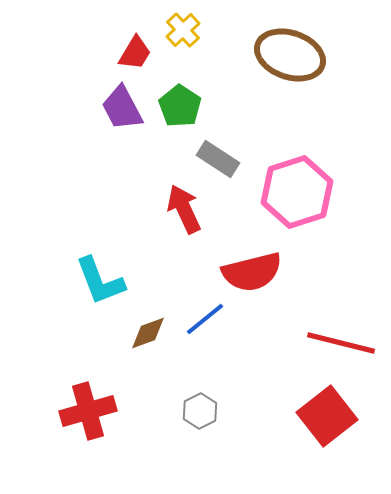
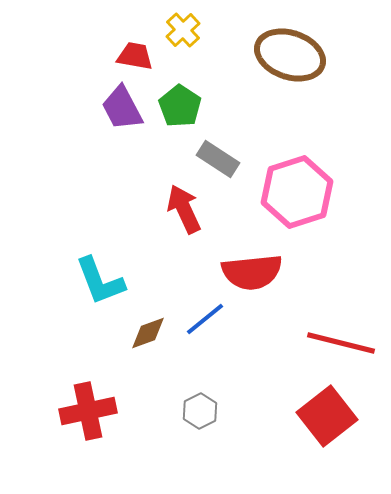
red trapezoid: moved 3 px down; rotated 111 degrees counterclockwise
red semicircle: rotated 8 degrees clockwise
red cross: rotated 4 degrees clockwise
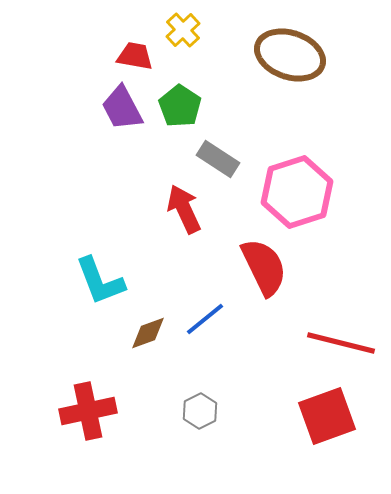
red semicircle: moved 12 px right, 5 px up; rotated 110 degrees counterclockwise
red square: rotated 18 degrees clockwise
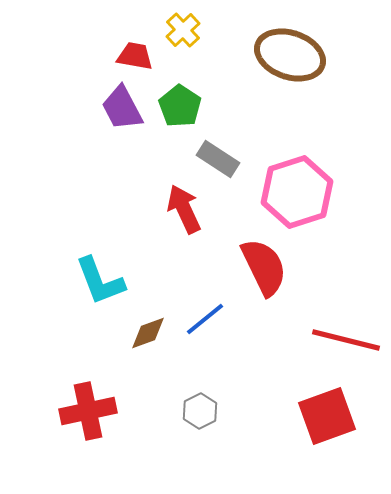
red line: moved 5 px right, 3 px up
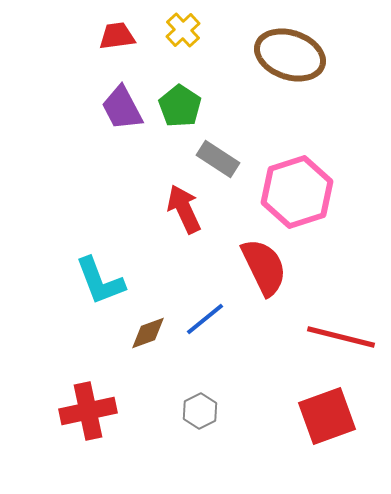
red trapezoid: moved 18 px left, 20 px up; rotated 18 degrees counterclockwise
red line: moved 5 px left, 3 px up
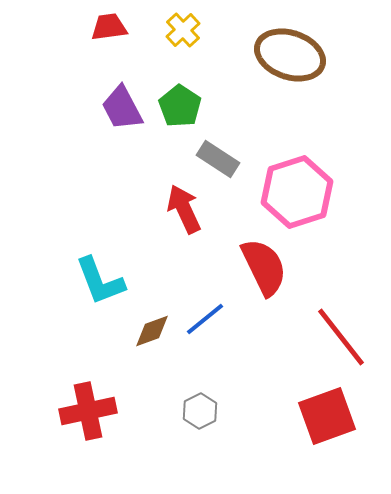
red trapezoid: moved 8 px left, 9 px up
brown diamond: moved 4 px right, 2 px up
red line: rotated 38 degrees clockwise
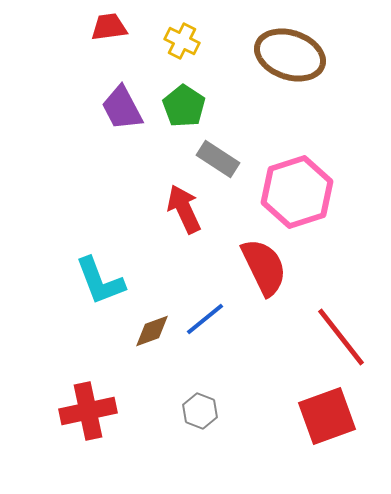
yellow cross: moved 1 px left, 11 px down; rotated 20 degrees counterclockwise
green pentagon: moved 4 px right
gray hexagon: rotated 12 degrees counterclockwise
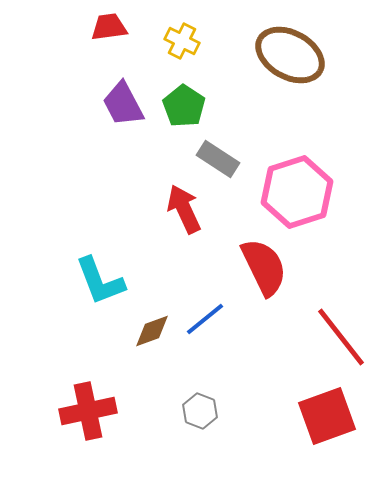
brown ellipse: rotated 10 degrees clockwise
purple trapezoid: moved 1 px right, 4 px up
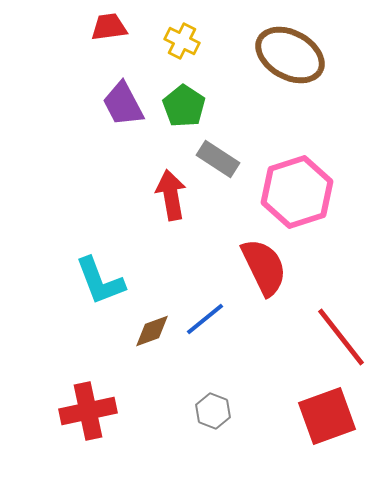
red arrow: moved 13 px left, 14 px up; rotated 15 degrees clockwise
gray hexagon: moved 13 px right
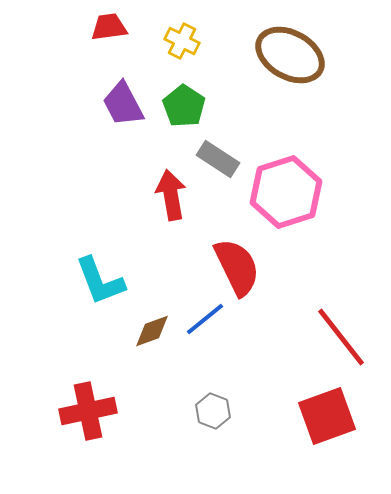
pink hexagon: moved 11 px left
red semicircle: moved 27 px left
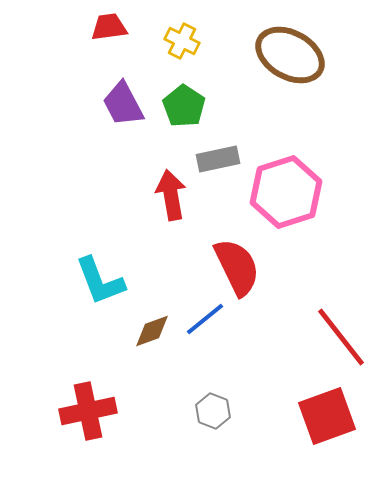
gray rectangle: rotated 45 degrees counterclockwise
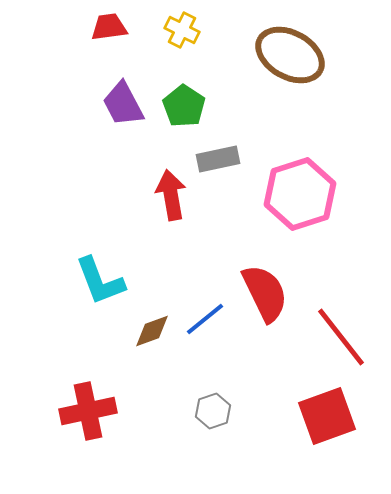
yellow cross: moved 11 px up
pink hexagon: moved 14 px right, 2 px down
red semicircle: moved 28 px right, 26 px down
gray hexagon: rotated 20 degrees clockwise
